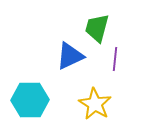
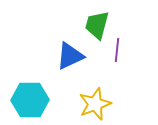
green trapezoid: moved 3 px up
purple line: moved 2 px right, 9 px up
yellow star: rotated 20 degrees clockwise
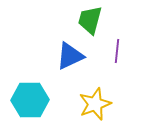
green trapezoid: moved 7 px left, 5 px up
purple line: moved 1 px down
